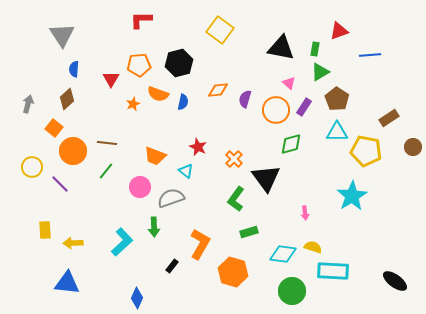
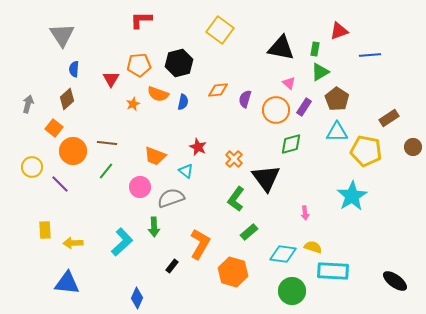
green rectangle at (249, 232): rotated 24 degrees counterclockwise
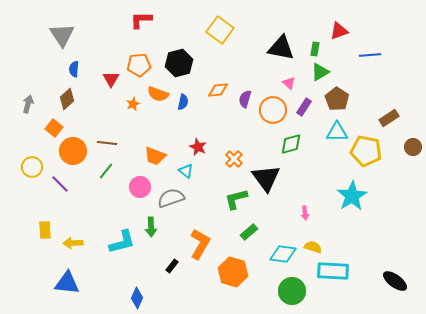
orange circle at (276, 110): moved 3 px left
green L-shape at (236, 199): rotated 40 degrees clockwise
green arrow at (154, 227): moved 3 px left
cyan L-shape at (122, 242): rotated 28 degrees clockwise
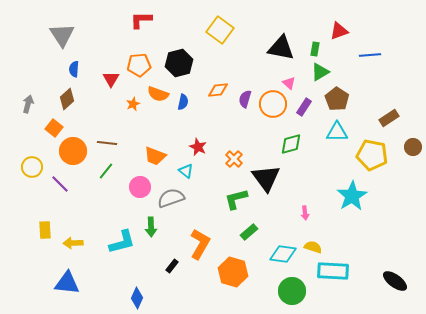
orange circle at (273, 110): moved 6 px up
yellow pentagon at (366, 151): moved 6 px right, 4 px down
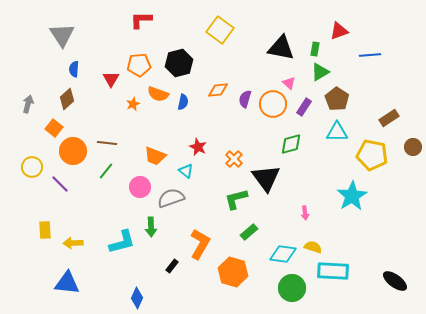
green circle at (292, 291): moved 3 px up
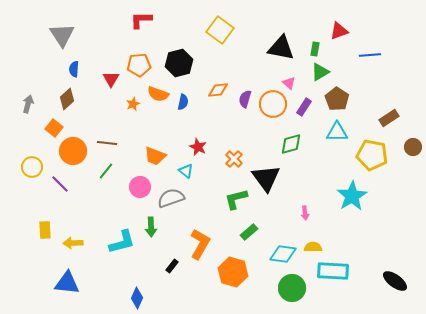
yellow semicircle at (313, 247): rotated 18 degrees counterclockwise
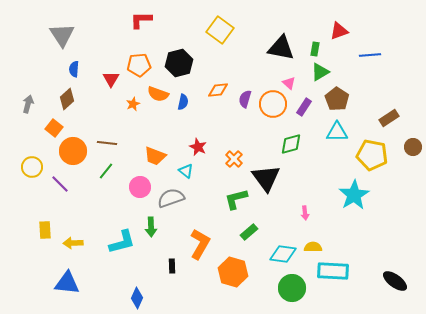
cyan star at (352, 196): moved 2 px right, 1 px up
black rectangle at (172, 266): rotated 40 degrees counterclockwise
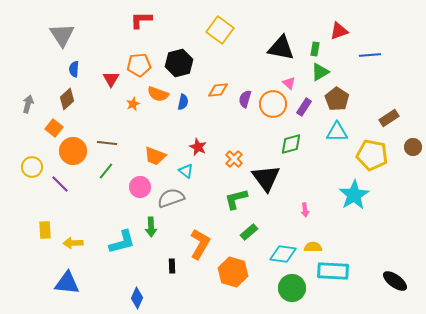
pink arrow at (305, 213): moved 3 px up
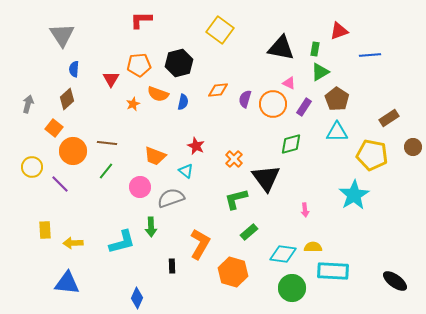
pink triangle at (289, 83): rotated 16 degrees counterclockwise
red star at (198, 147): moved 2 px left, 1 px up
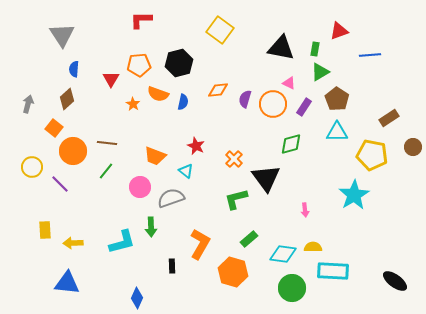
orange star at (133, 104): rotated 16 degrees counterclockwise
green rectangle at (249, 232): moved 7 px down
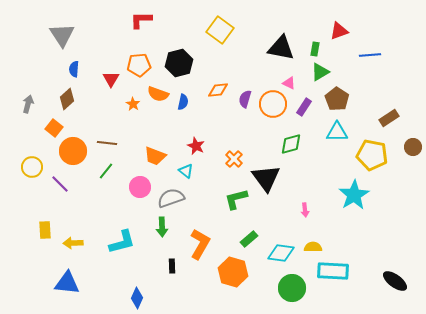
green arrow at (151, 227): moved 11 px right
cyan diamond at (283, 254): moved 2 px left, 1 px up
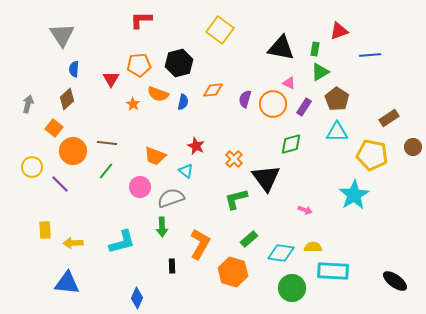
orange diamond at (218, 90): moved 5 px left
pink arrow at (305, 210): rotated 64 degrees counterclockwise
